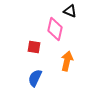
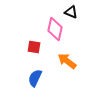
black triangle: moved 1 px right, 1 px down
orange arrow: rotated 66 degrees counterclockwise
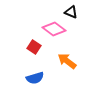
pink diamond: moved 1 px left; rotated 65 degrees counterclockwise
red square: rotated 24 degrees clockwise
blue semicircle: rotated 132 degrees counterclockwise
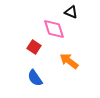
pink diamond: rotated 35 degrees clockwise
orange arrow: moved 2 px right
blue semicircle: rotated 72 degrees clockwise
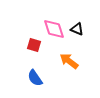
black triangle: moved 6 px right, 17 px down
red square: moved 2 px up; rotated 16 degrees counterclockwise
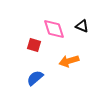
black triangle: moved 5 px right, 3 px up
orange arrow: rotated 54 degrees counterclockwise
blue semicircle: rotated 84 degrees clockwise
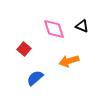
red square: moved 10 px left, 4 px down; rotated 24 degrees clockwise
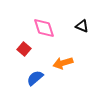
pink diamond: moved 10 px left, 1 px up
orange arrow: moved 6 px left, 2 px down
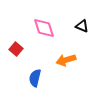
red square: moved 8 px left
orange arrow: moved 3 px right, 3 px up
blue semicircle: rotated 36 degrees counterclockwise
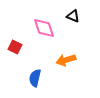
black triangle: moved 9 px left, 10 px up
red square: moved 1 px left, 2 px up; rotated 16 degrees counterclockwise
